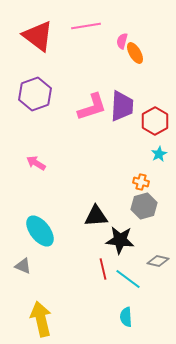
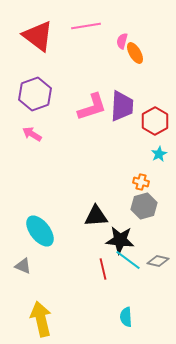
pink arrow: moved 4 px left, 29 px up
cyan line: moved 19 px up
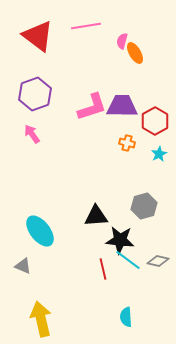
purple trapezoid: rotated 92 degrees counterclockwise
pink arrow: rotated 24 degrees clockwise
orange cross: moved 14 px left, 39 px up
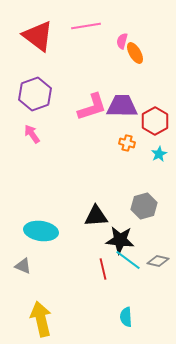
cyan ellipse: moved 1 px right; rotated 44 degrees counterclockwise
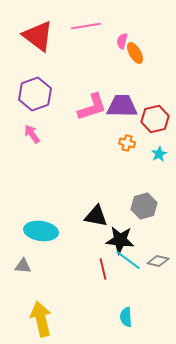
red hexagon: moved 2 px up; rotated 16 degrees clockwise
black triangle: rotated 15 degrees clockwise
gray triangle: rotated 18 degrees counterclockwise
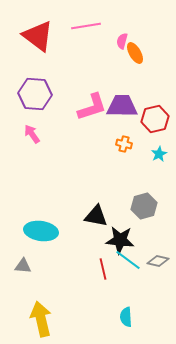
purple hexagon: rotated 24 degrees clockwise
orange cross: moved 3 px left, 1 px down
